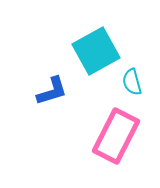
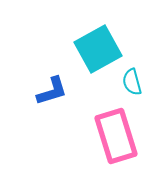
cyan square: moved 2 px right, 2 px up
pink rectangle: rotated 44 degrees counterclockwise
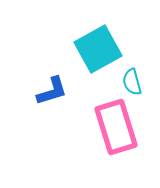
pink rectangle: moved 9 px up
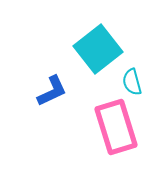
cyan square: rotated 9 degrees counterclockwise
blue L-shape: rotated 8 degrees counterclockwise
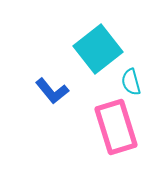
cyan semicircle: moved 1 px left
blue L-shape: rotated 76 degrees clockwise
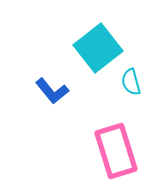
cyan square: moved 1 px up
pink rectangle: moved 24 px down
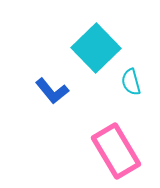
cyan square: moved 2 px left; rotated 6 degrees counterclockwise
pink rectangle: rotated 14 degrees counterclockwise
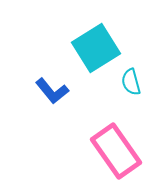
cyan square: rotated 12 degrees clockwise
pink rectangle: rotated 4 degrees counterclockwise
